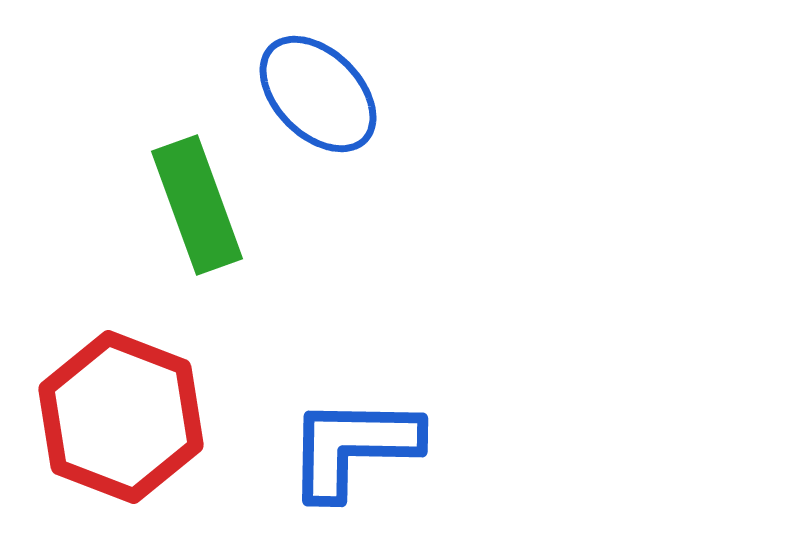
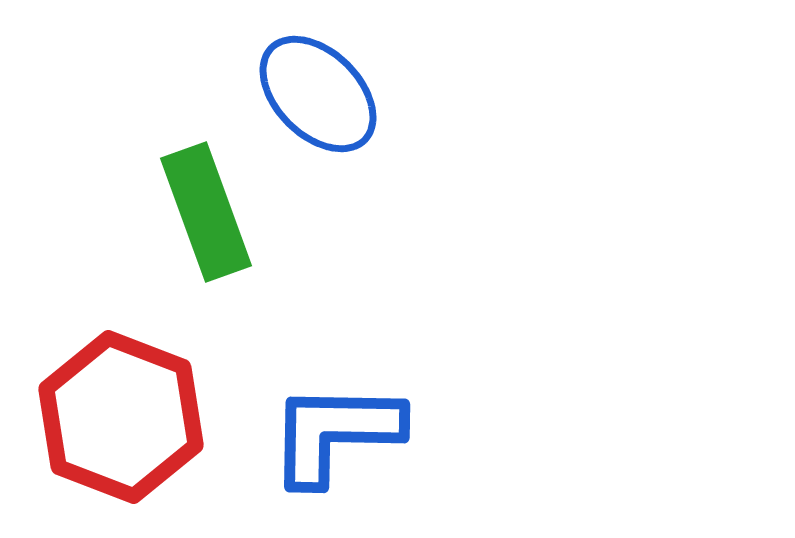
green rectangle: moved 9 px right, 7 px down
blue L-shape: moved 18 px left, 14 px up
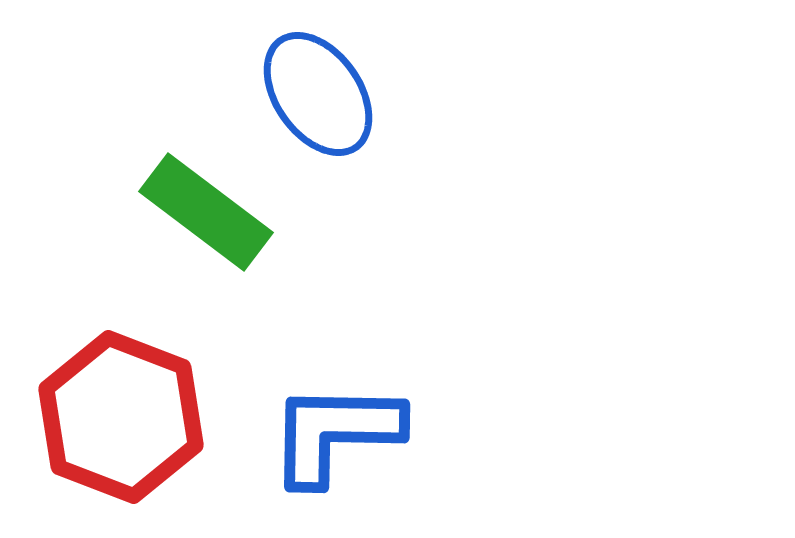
blue ellipse: rotated 10 degrees clockwise
green rectangle: rotated 33 degrees counterclockwise
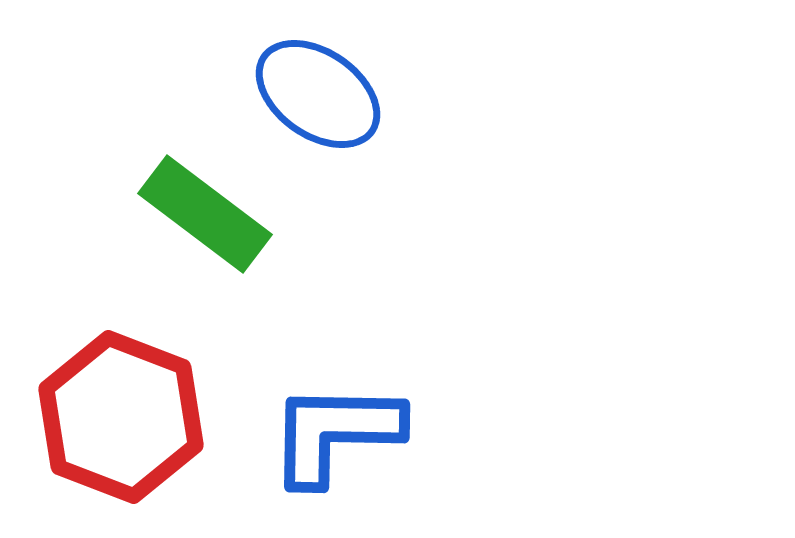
blue ellipse: rotated 20 degrees counterclockwise
green rectangle: moved 1 px left, 2 px down
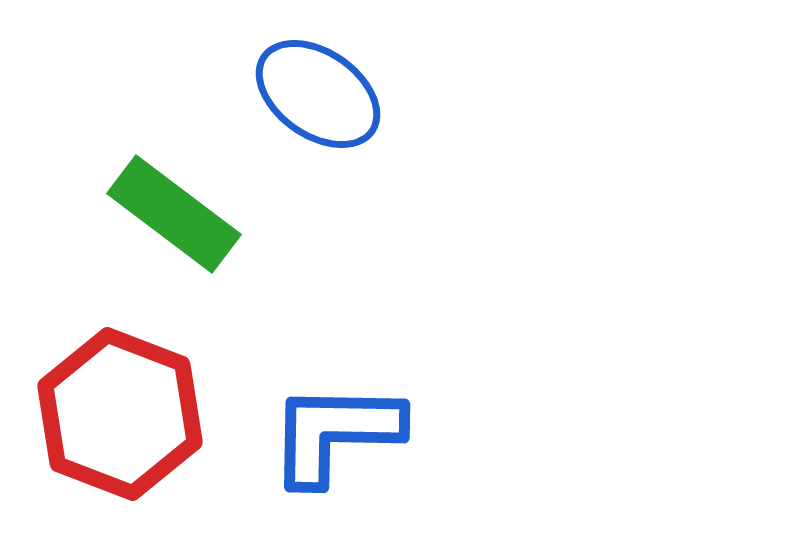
green rectangle: moved 31 px left
red hexagon: moved 1 px left, 3 px up
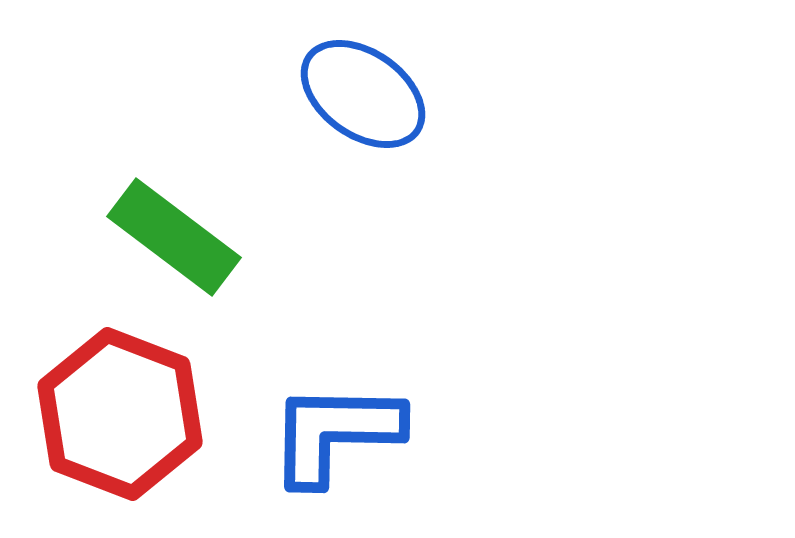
blue ellipse: moved 45 px right
green rectangle: moved 23 px down
